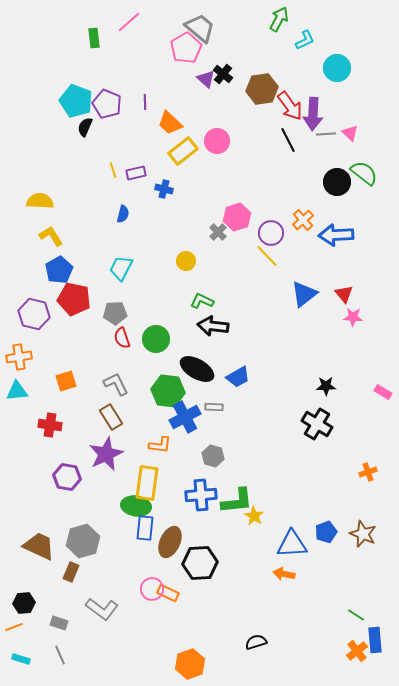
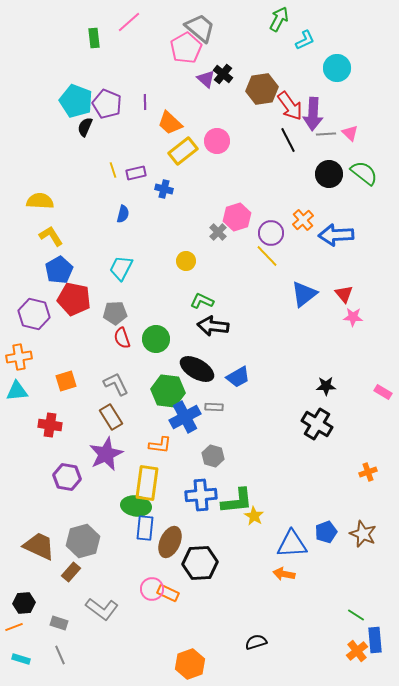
black circle at (337, 182): moved 8 px left, 8 px up
brown rectangle at (71, 572): rotated 18 degrees clockwise
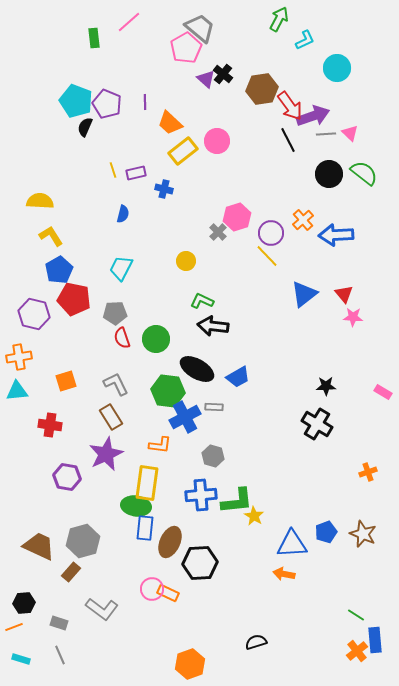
purple arrow at (313, 114): moved 2 px down; rotated 112 degrees counterclockwise
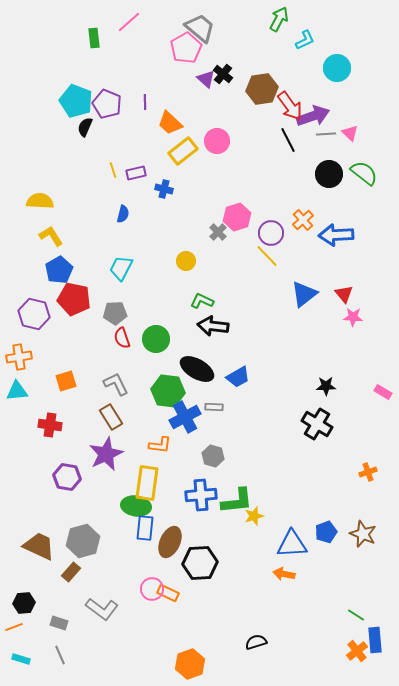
yellow star at (254, 516): rotated 24 degrees clockwise
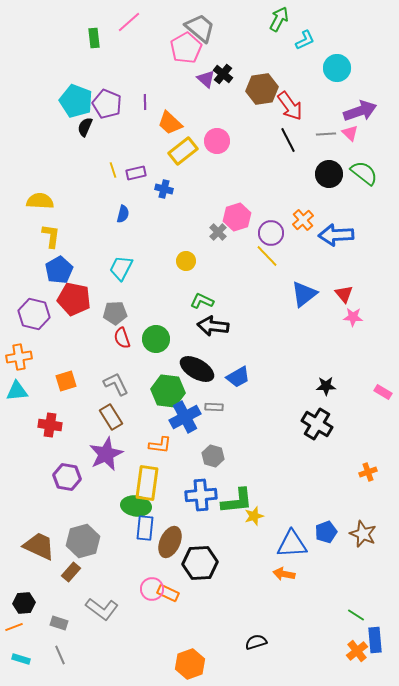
purple arrow at (313, 116): moved 47 px right, 5 px up
yellow L-shape at (51, 236): rotated 40 degrees clockwise
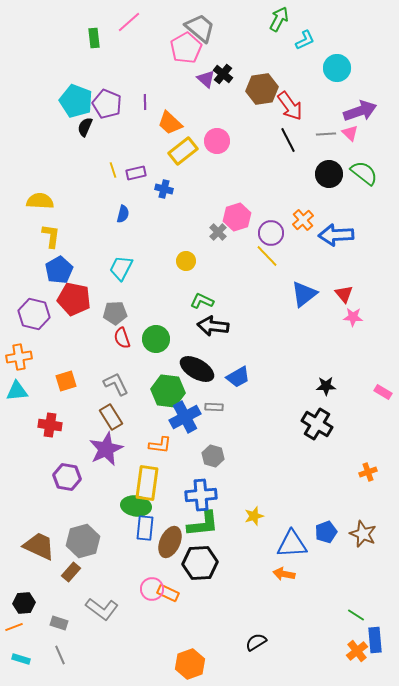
purple star at (106, 454): moved 5 px up
green L-shape at (237, 501): moved 34 px left, 23 px down
black semicircle at (256, 642): rotated 15 degrees counterclockwise
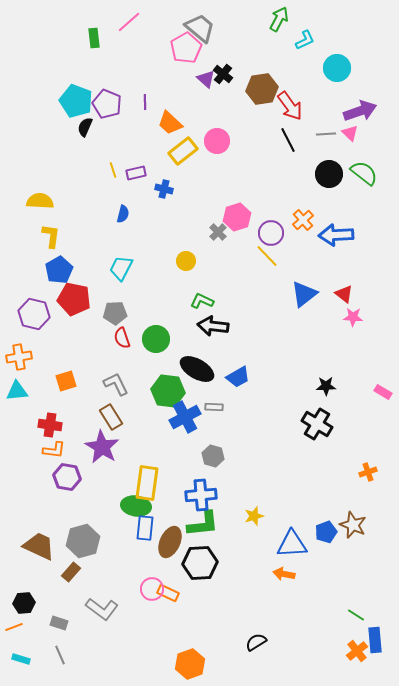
red triangle at (344, 294): rotated 12 degrees counterclockwise
orange L-shape at (160, 445): moved 106 px left, 5 px down
purple star at (106, 449): moved 4 px left, 2 px up; rotated 16 degrees counterclockwise
brown star at (363, 534): moved 10 px left, 9 px up
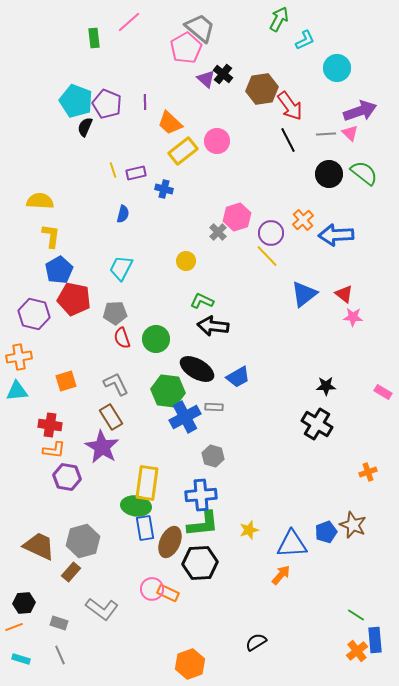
yellow star at (254, 516): moved 5 px left, 14 px down
blue rectangle at (145, 528): rotated 15 degrees counterclockwise
orange arrow at (284, 574): moved 3 px left, 1 px down; rotated 120 degrees clockwise
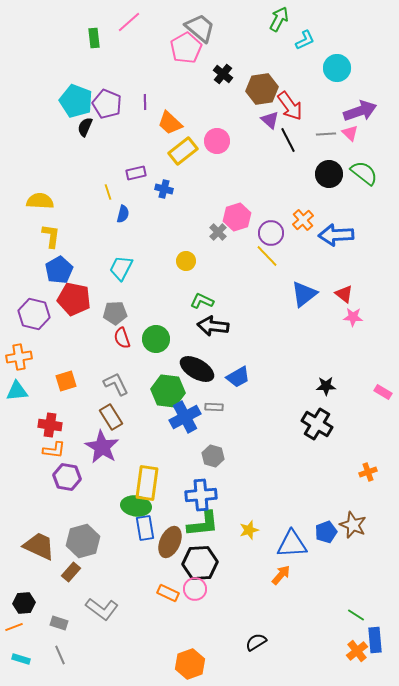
purple triangle at (206, 79): moved 64 px right, 41 px down
yellow line at (113, 170): moved 5 px left, 22 px down
pink circle at (152, 589): moved 43 px right
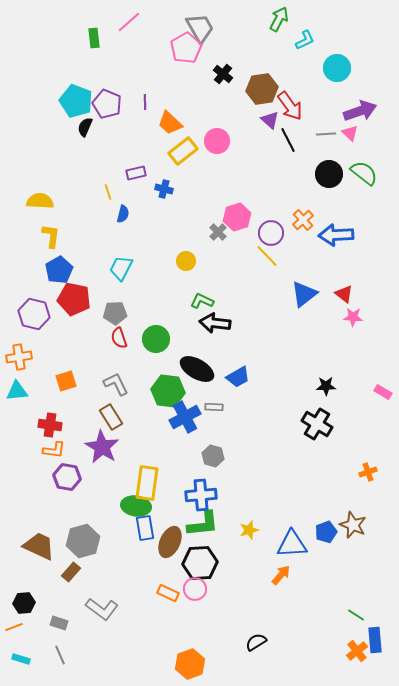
gray trapezoid at (200, 28): rotated 20 degrees clockwise
black arrow at (213, 326): moved 2 px right, 3 px up
red semicircle at (122, 338): moved 3 px left
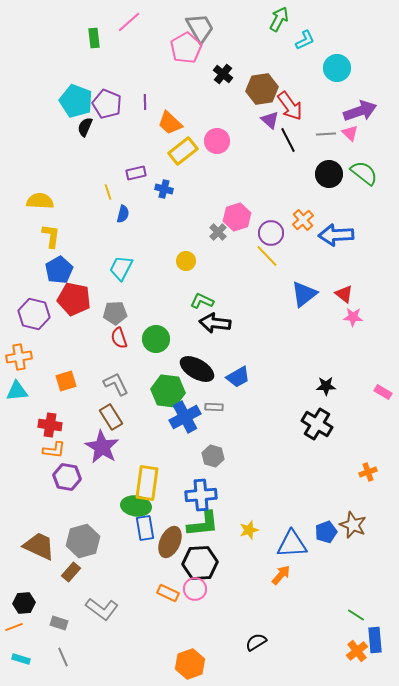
gray line at (60, 655): moved 3 px right, 2 px down
